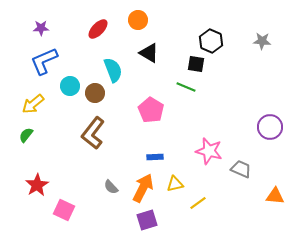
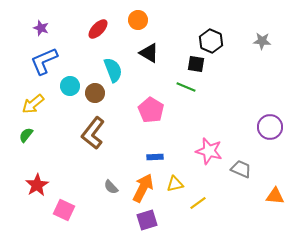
purple star: rotated 21 degrees clockwise
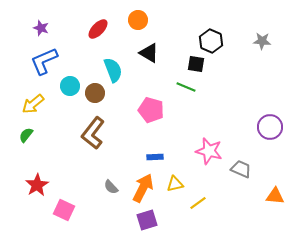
pink pentagon: rotated 15 degrees counterclockwise
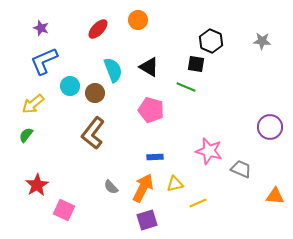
black triangle: moved 14 px down
yellow line: rotated 12 degrees clockwise
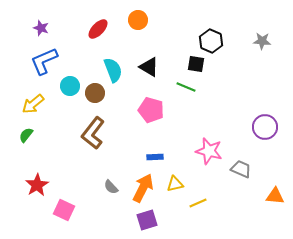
purple circle: moved 5 px left
